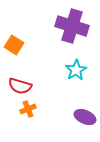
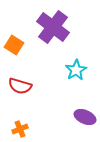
purple cross: moved 19 px left, 1 px down; rotated 20 degrees clockwise
orange cross: moved 8 px left, 20 px down
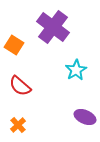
red semicircle: rotated 25 degrees clockwise
orange cross: moved 2 px left, 4 px up; rotated 21 degrees counterclockwise
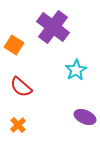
red semicircle: moved 1 px right, 1 px down
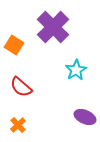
purple cross: rotated 8 degrees clockwise
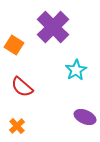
red semicircle: moved 1 px right
orange cross: moved 1 px left, 1 px down
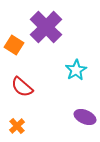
purple cross: moved 7 px left
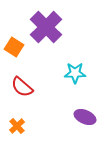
orange square: moved 2 px down
cyan star: moved 1 px left, 3 px down; rotated 30 degrees clockwise
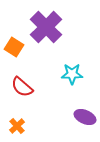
cyan star: moved 3 px left, 1 px down
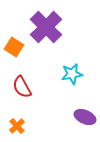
cyan star: rotated 10 degrees counterclockwise
red semicircle: rotated 20 degrees clockwise
